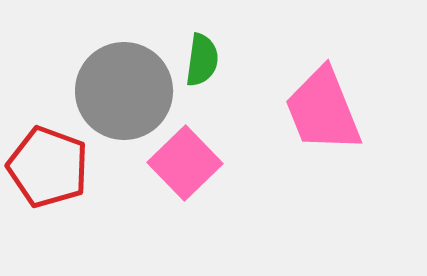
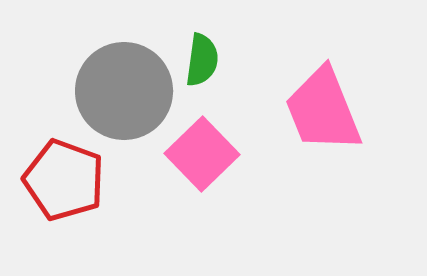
pink square: moved 17 px right, 9 px up
red pentagon: moved 16 px right, 13 px down
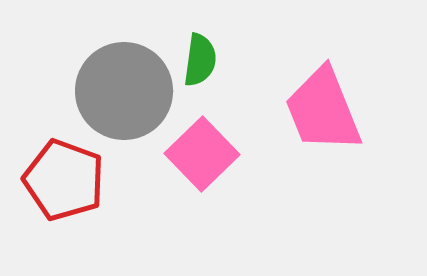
green semicircle: moved 2 px left
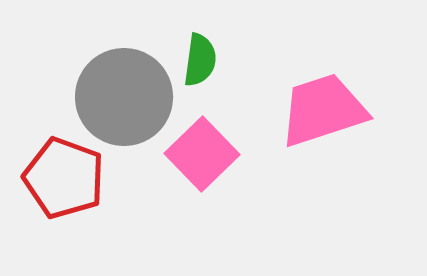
gray circle: moved 6 px down
pink trapezoid: rotated 94 degrees clockwise
red pentagon: moved 2 px up
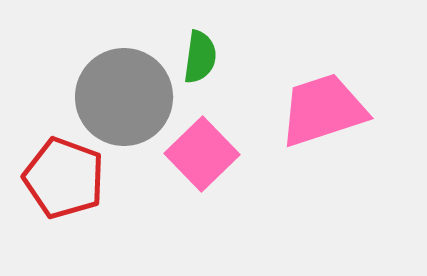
green semicircle: moved 3 px up
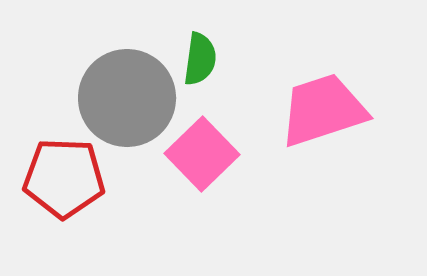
green semicircle: moved 2 px down
gray circle: moved 3 px right, 1 px down
red pentagon: rotated 18 degrees counterclockwise
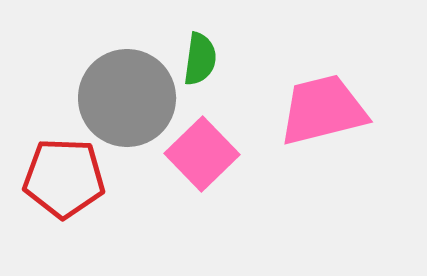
pink trapezoid: rotated 4 degrees clockwise
